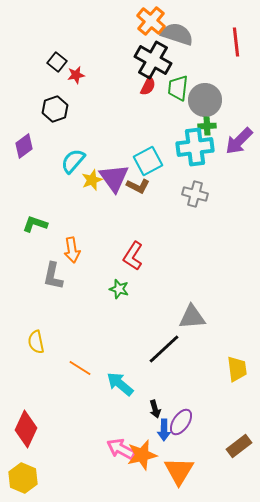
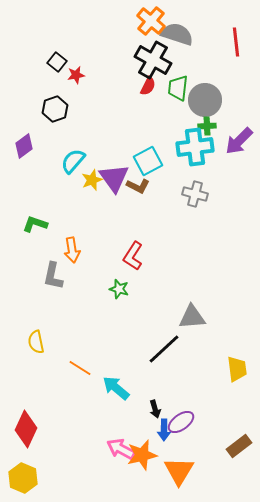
cyan arrow: moved 4 px left, 4 px down
purple ellipse: rotated 20 degrees clockwise
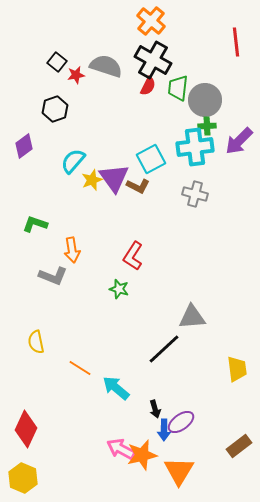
gray semicircle: moved 71 px left, 32 px down
cyan square: moved 3 px right, 2 px up
gray L-shape: rotated 80 degrees counterclockwise
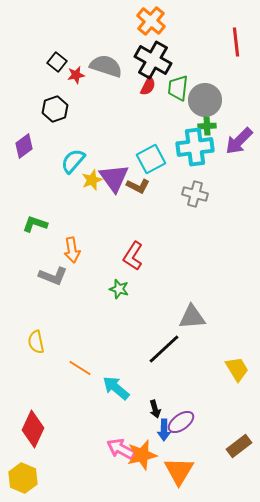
yellow trapezoid: rotated 24 degrees counterclockwise
red diamond: moved 7 px right
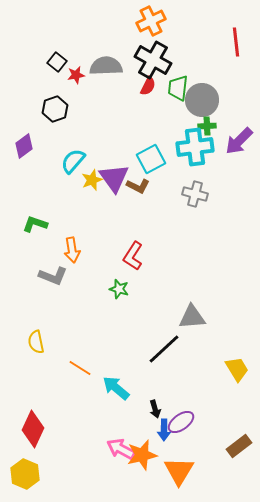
orange cross: rotated 24 degrees clockwise
gray semicircle: rotated 20 degrees counterclockwise
gray circle: moved 3 px left
yellow hexagon: moved 2 px right, 4 px up
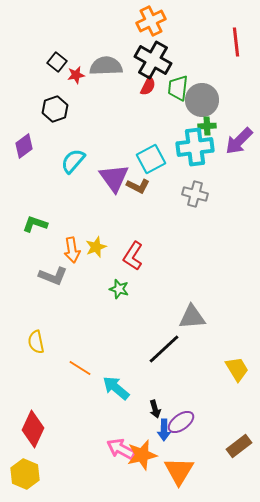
yellow star: moved 4 px right, 67 px down
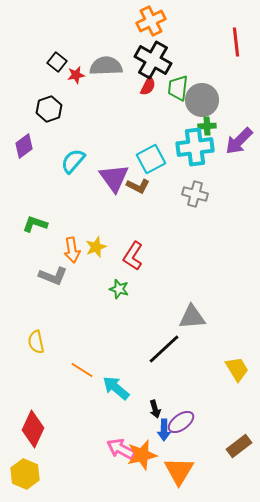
black hexagon: moved 6 px left
orange line: moved 2 px right, 2 px down
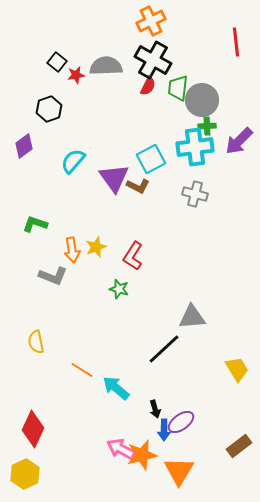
yellow hexagon: rotated 12 degrees clockwise
